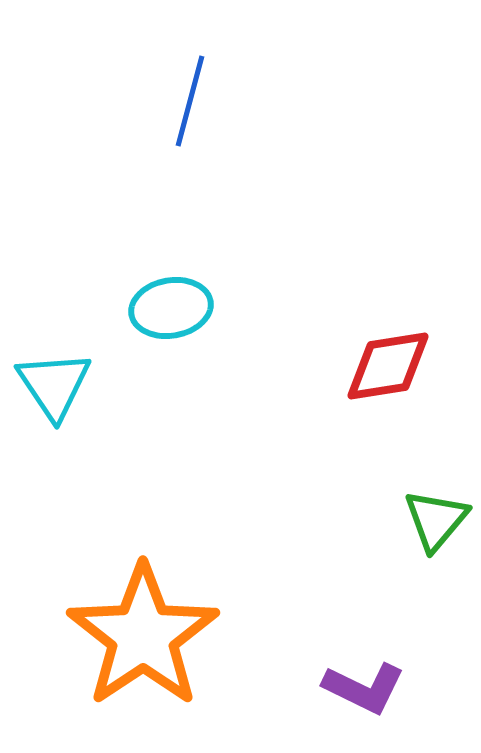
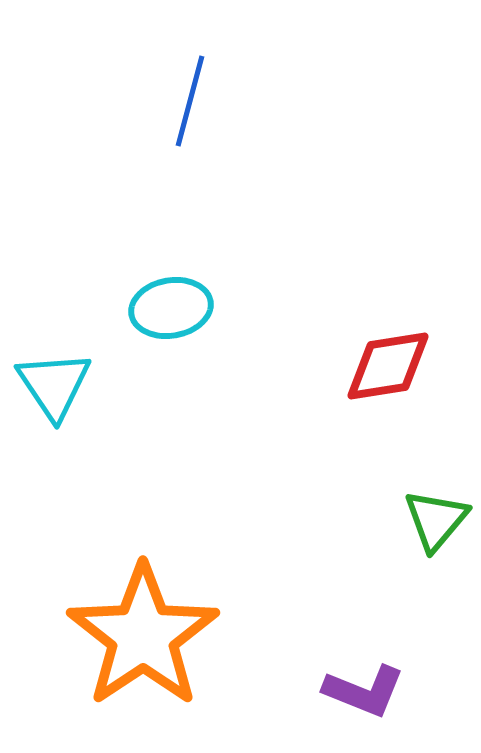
purple L-shape: moved 3 px down; rotated 4 degrees counterclockwise
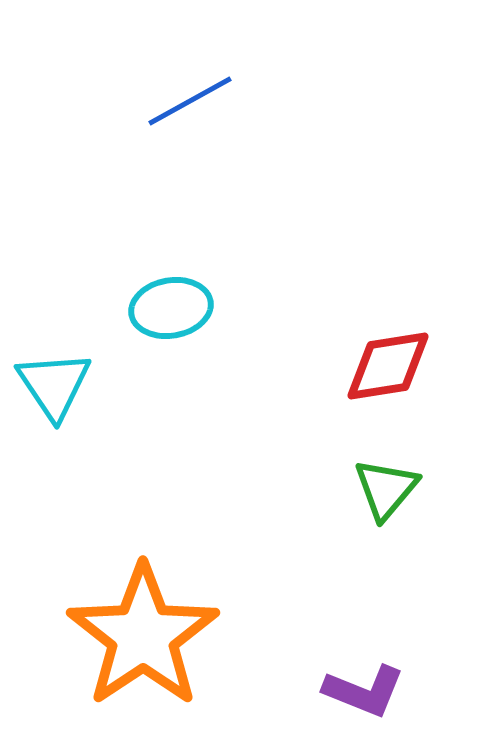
blue line: rotated 46 degrees clockwise
green triangle: moved 50 px left, 31 px up
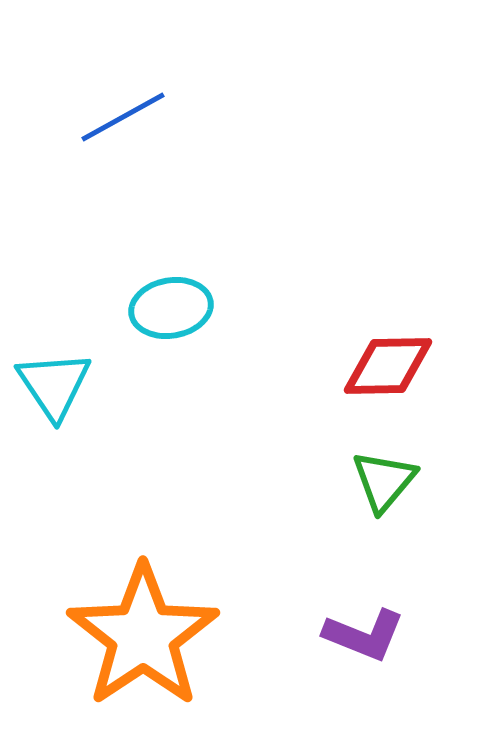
blue line: moved 67 px left, 16 px down
red diamond: rotated 8 degrees clockwise
green triangle: moved 2 px left, 8 px up
purple L-shape: moved 56 px up
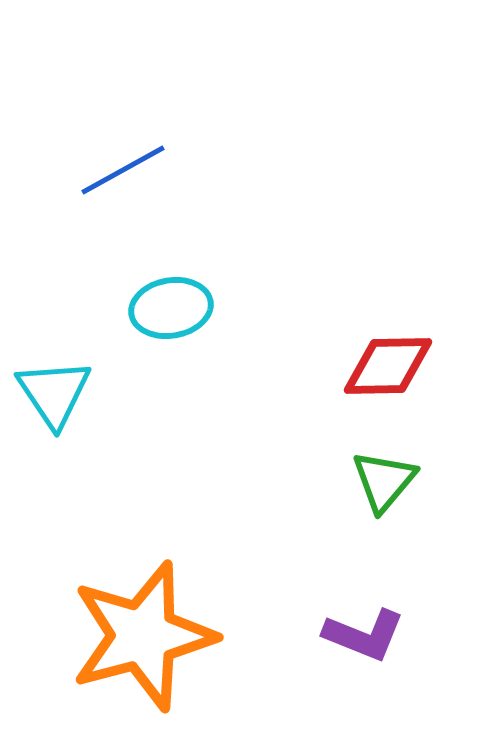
blue line: moved 53 px down
cyan triangle: moved 8 px down
orange star: rotated 19 degrees clockwise
